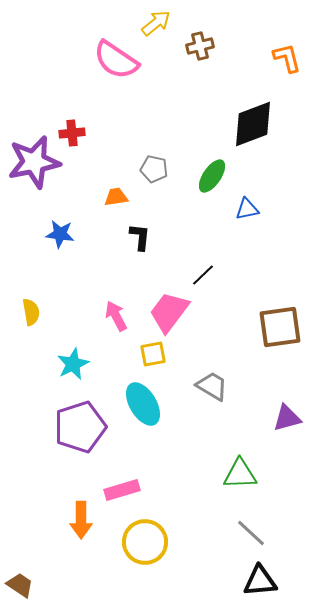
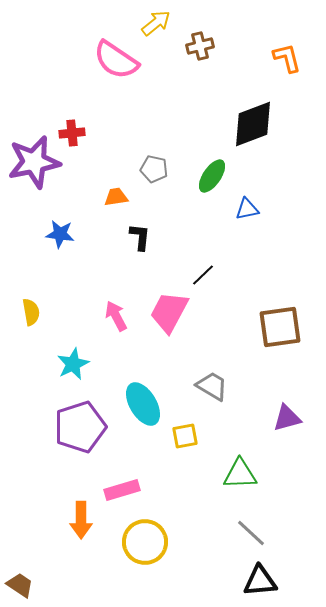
pink trapezoid: rotated 9 degrees counterclockwise
yellow square: moved 32 px right, 82 px down
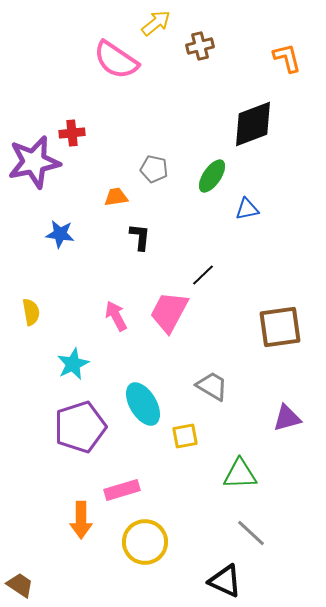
black triangle: moved 35 px left; rotated 30 degrees clockwise
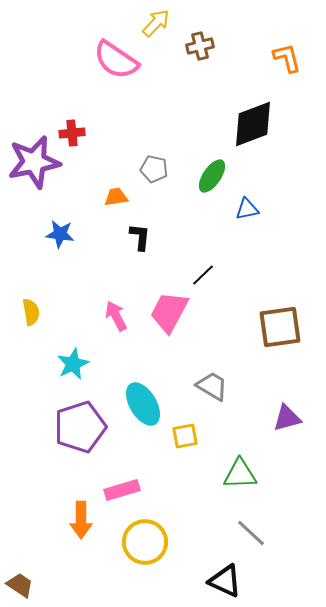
yellow arrow: rotated 8 degrees counterclockwise
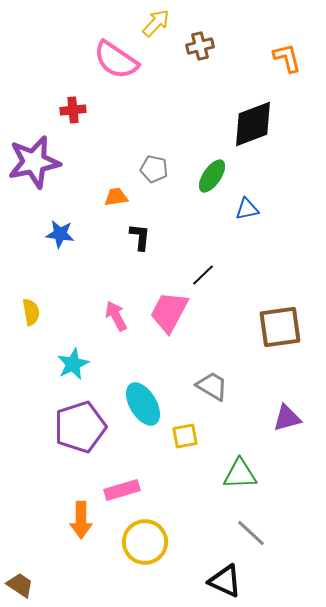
red cross: moved 1 px right, 23 px up
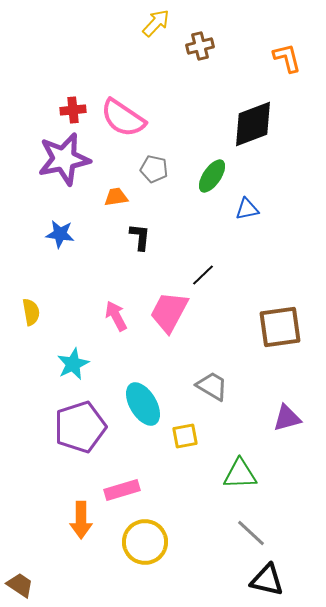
pink semicircle: moved 7 px right, 58 px down
purple star: moved 30 px right, 3 px up
black triangle: moved 42 px right, 1 px up; rotated 12 degrees counterclockwise
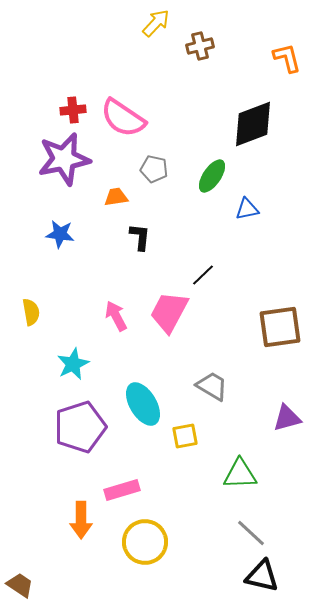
black triangle: moved 5 px left, 4 px up
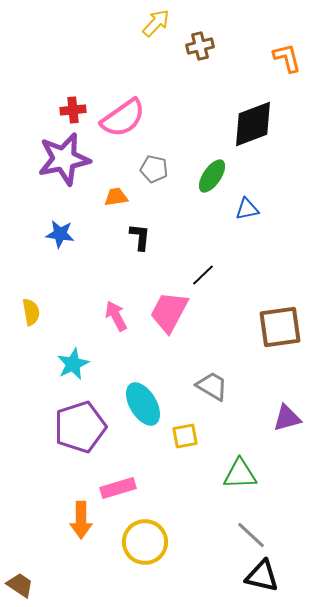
pink semicircle: rotated 69 degrees counterclockwise
pink rectangle: moved 4 px left, 2 px up
gray line: moved 2 px down
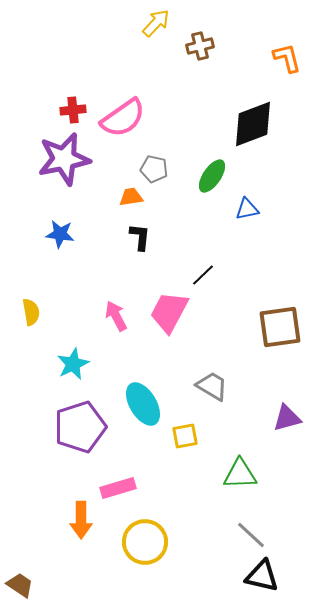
orange trapezoid: moved 15 px right
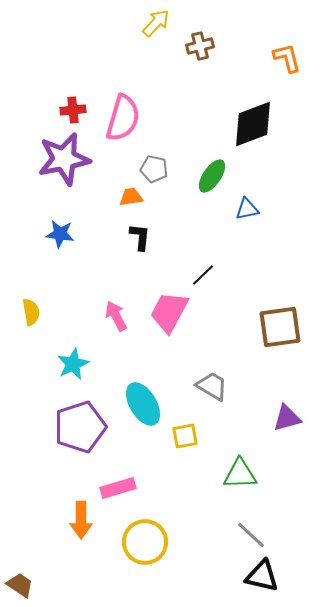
pink semicircle: rotated 39 degrees counterclockwise
